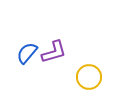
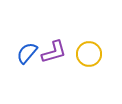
yellow circle: moved 23 px up
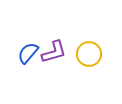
blue semicircle: moved 1 px right
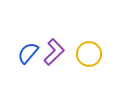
purple L-shape: rotated 28 degrees counterclockwise
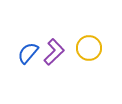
yellow circle: moved 6 px up
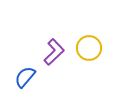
blue semicircle: moved 3 px left, 24 px down
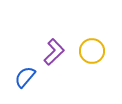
yellow circle: moved 3 px right, 3 px down
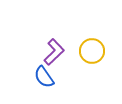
blue semicircle: moved 19 px right; rotated 75 degrees counterclockwise
